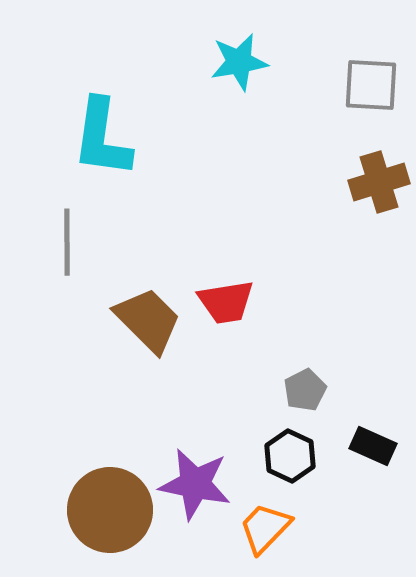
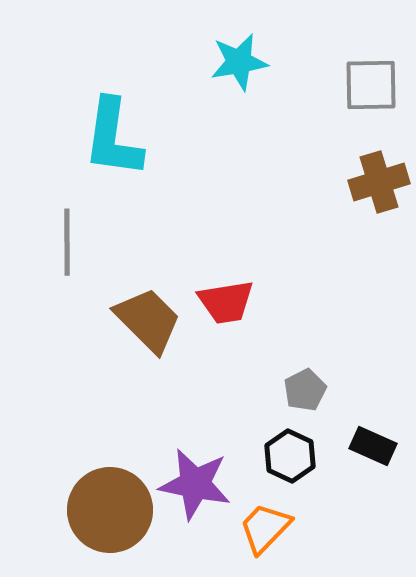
gray square: rotated 4 degrees counterclockwise
cyan L-shape: moved 11 px right
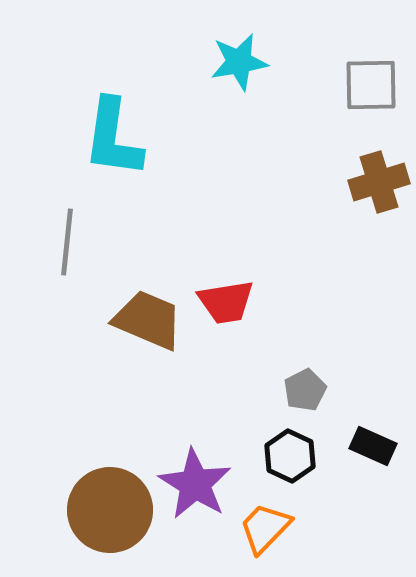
gray line: rotated 6 degrees clockwise
brown trapezoid: rotated 22 degrees counterclockwise
purple star: rotated 20 degrees clockwise
